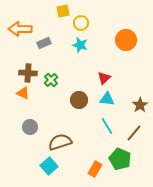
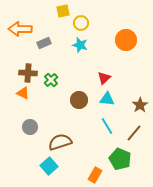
orange rectangle: moved 6 px down
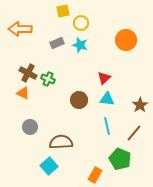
gray rectangle: moved 13 px right
brown cross: rotated 24 degrees clockwise
green cross: moved 3 px left, 1 px up; rotated 24 degrees counterclockwise
cyan line: rotated 18 degrees clockwise
brown semicircle: moved 1 px right; rotated 15 degrees clockwise
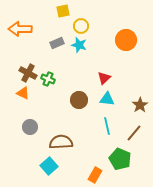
yellow circle: moved 3 px down
cyan star: moved 1 px left
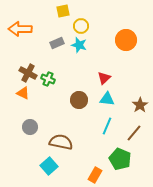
cyan line: rotated 36 degrees clockwise
brown semicircle: rotated 15 degrees clockwise
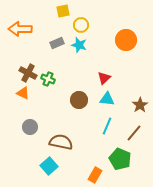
yellow circle: moved 1 px up
